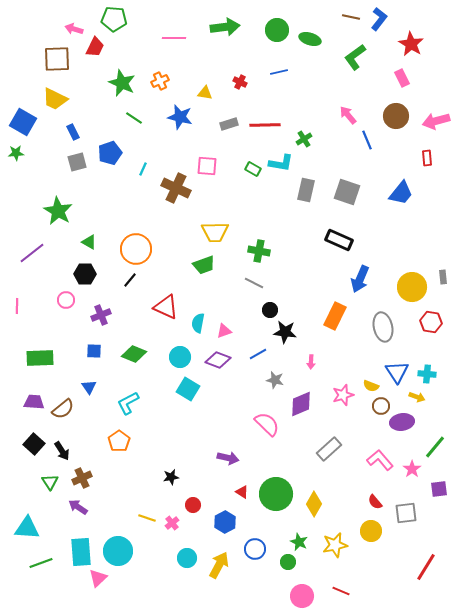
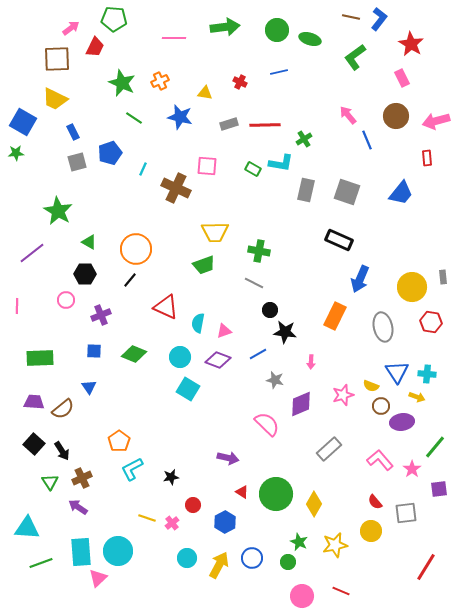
pink arrow at (74, 29): moved 3 px left, 1 px up; rotated 126 degrees clockwise
cyan L-shape at (128, 403): moved 4 px right, 66 px down
blue circle at (255, 549): moved 3 px left, 9 px down
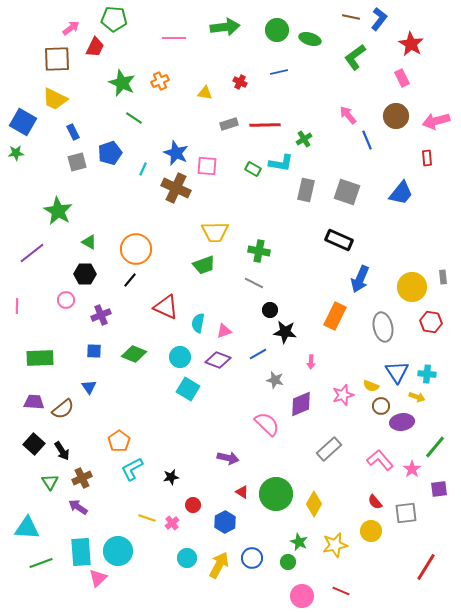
blue star at (180, 117): moved 4 px left, 36 px down; rotated 10 degrees clockwise
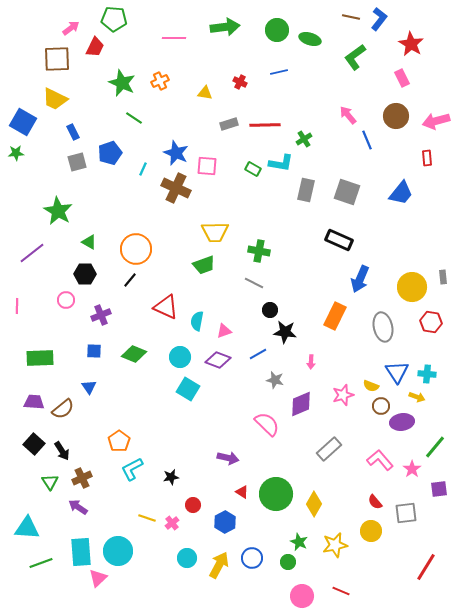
cyan semicircle at (198, 323): moved 1 px left, 2 px up
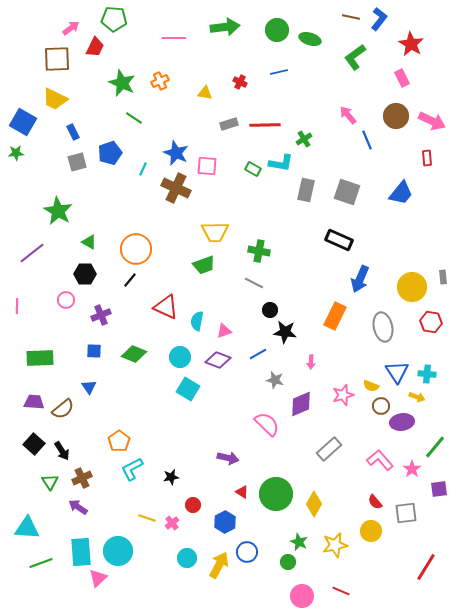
pink arrow at (436, 121): moved 4 px left; rotated 140 degrees counterclockwise
blue circle at (252, 558): moved 5 px left, 6 px up
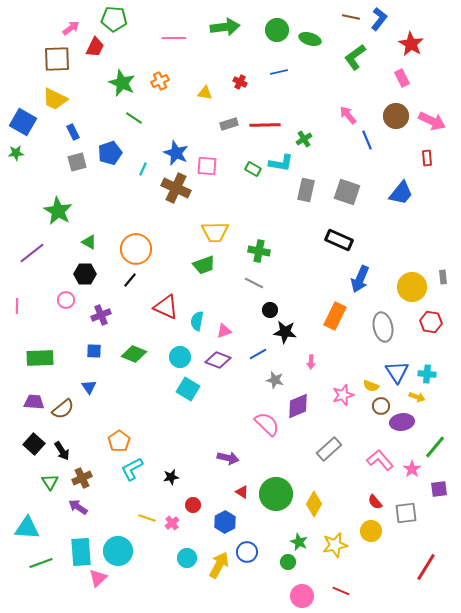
purple diamond at (301, 404): moved 3 px left, 2 px down
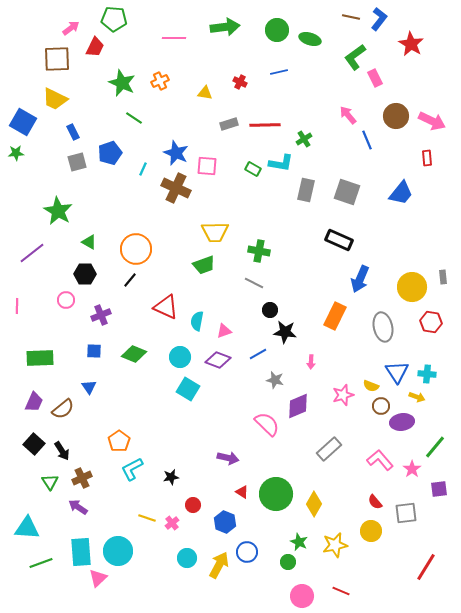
pink rectangle at (402, 78): moved 27 px left
purple trapezoid at (34, 402): rotated 110 degrees clockwise
blue hexagon at (225, 522): rotated 10 degrees counterclockwise
